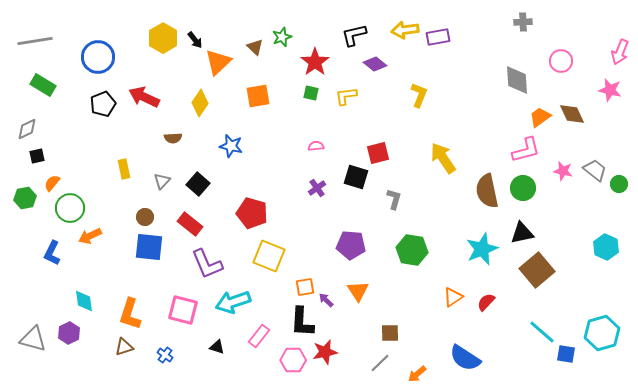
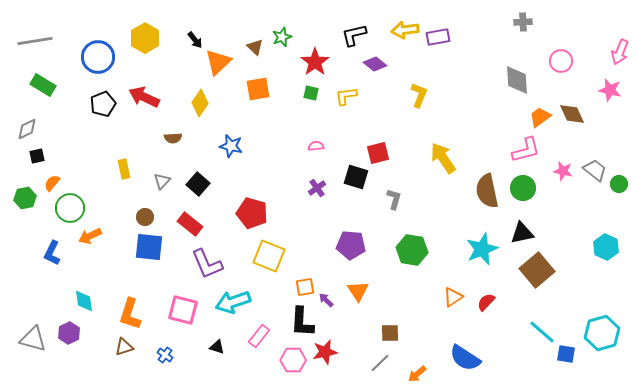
yellow hexagon at (163, 38): moved 18 px left
orange square at (258, 96): moved 7 px up
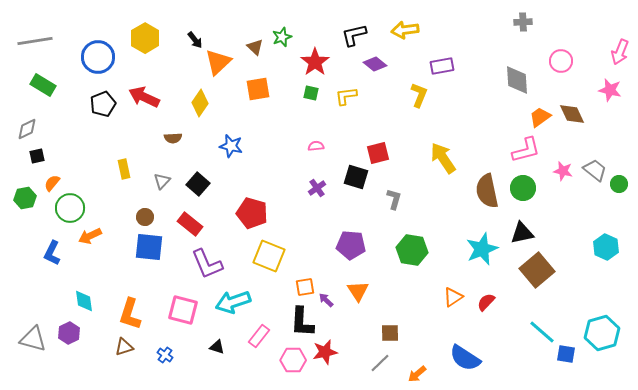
purple rectangle at (438, 37): moved 4 px right, 29 px down
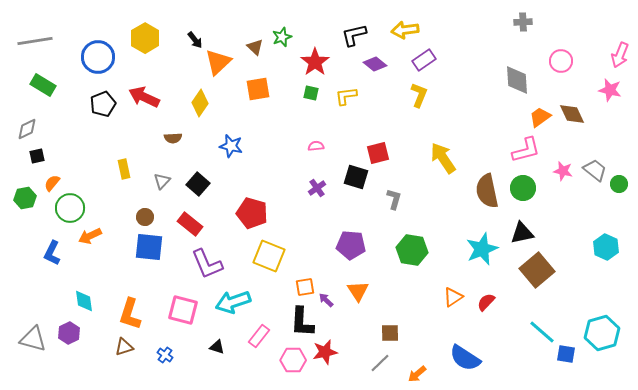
pink arrow at (620, 52): moved 3 px down
purple rectangle at (442, 66): moved 18 px left, 6 px up; rotated 25 degrees counterclockwise
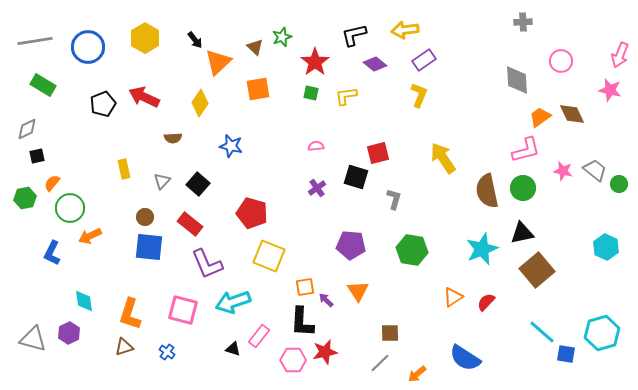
blue circle at (98, 57): moved 10 px left, 10 px up
black triangle at (217, 347): moved 16 px right, 2 px down
blue cross at (165, 355): moved 2 px right, 3 px up
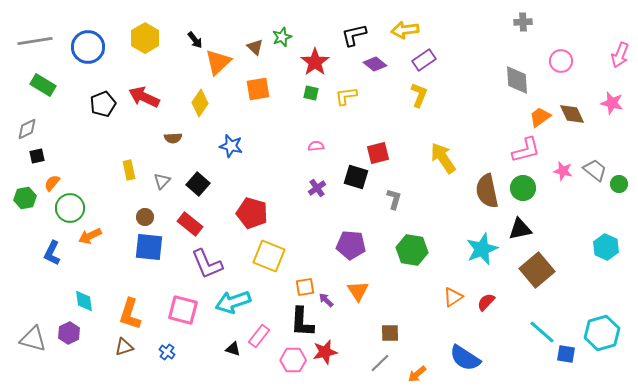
pink star at (610, 90): moved 2 px right, 13 px down
yellow rectangle at (124, 169): moved 5 px right, 1 px down
black triangle at (522, 233): moved 2 px left, 4 px up
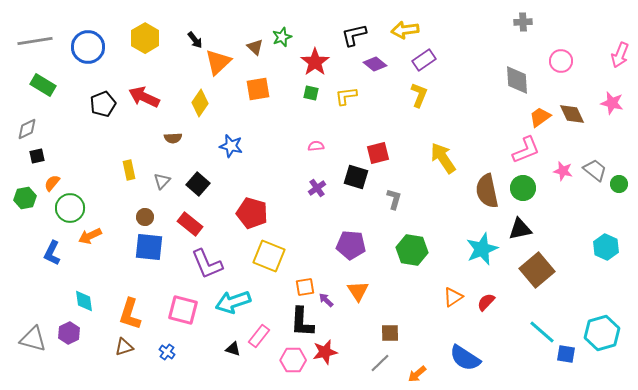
pink L-shape at (526, 150): rotated 8 degrees counterclockwise
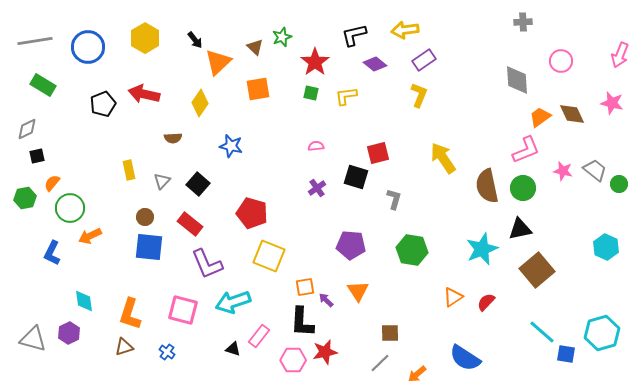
red arrow at (144, 97): moved 3 px up; rotated 12 degrees counterclockwise
brown semicircle at (487, 191): moved 5 px up
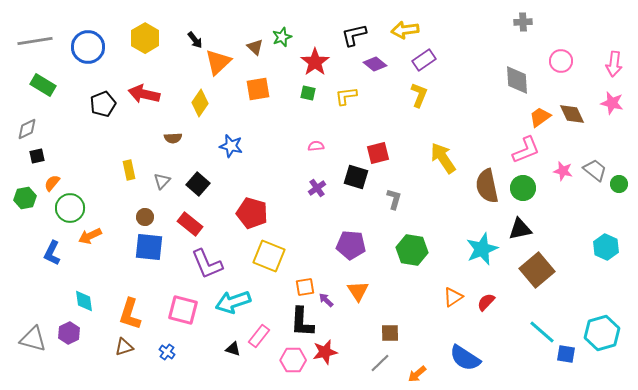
pink arrow at (620, 55): moved 6 px left, 9 px down; rotated 15 degrees counterclockwise
green square at (311, 93): moved 3 px left
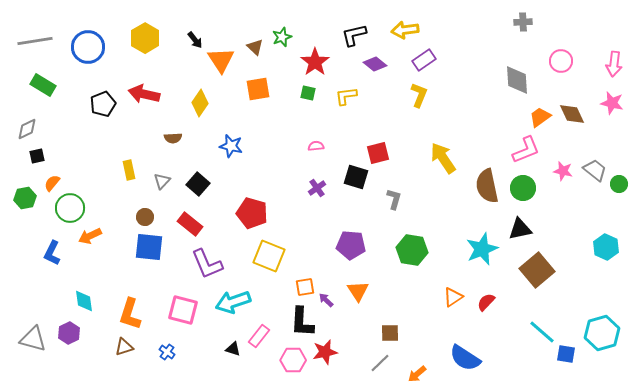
orange triangle at (218, 62): moved 3 px right, 2 px up; rotated 20 degrees counterclockwise
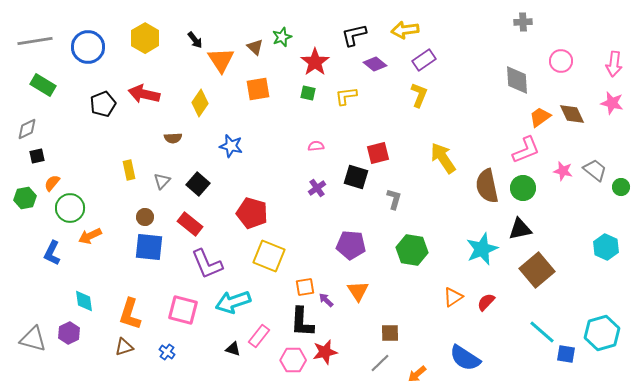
green circle at (619, 184): moved 2 px right, 3 px down
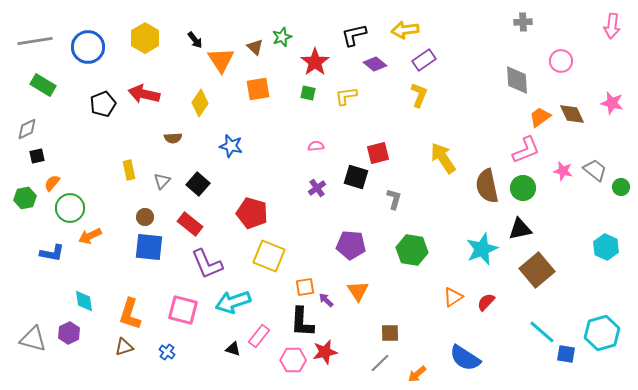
pink arrow at (614, 64): moved 2 px left, 38 px up
blue L-shape at (52, 253): rotated 105 degrees counterclockwise
